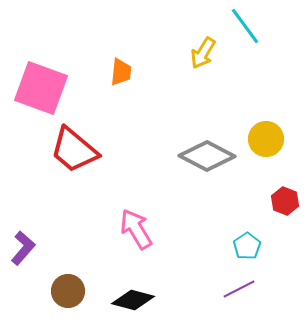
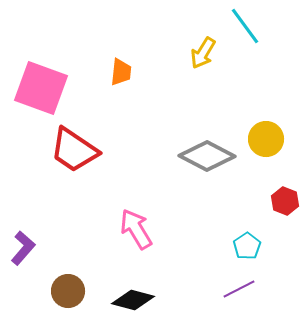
red trapezoid: rotated 6 degrees counterclockwise
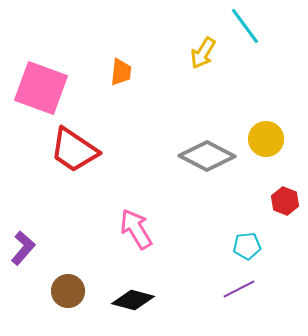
cyan pentagon: rotated 28 degrees clockwise
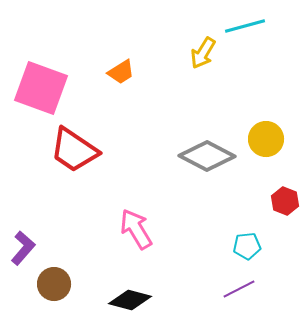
cyan line: rotated 69 degrees counterclockwise
orange trapezoid: rotated 52 degrees clockwise
brown circle: moved 14 px left, 7 px up
black diamond: moved 3 px left
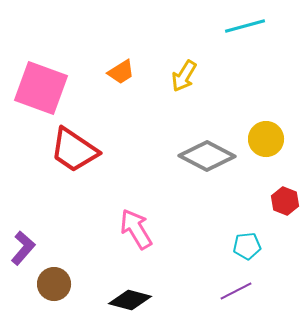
yellow arrow: moved 19 px left, 23 px down
purple line: moved 3 px left, 2 px down
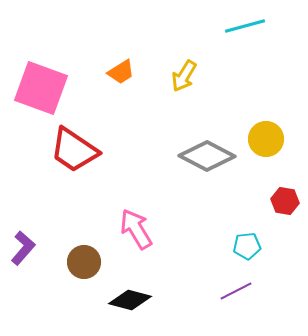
red hexagon: rotated 12 degrees counterclockwise
brown circle: moved 30 px right, 22 px up
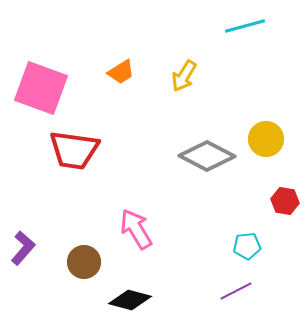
red trapezoid: rotated 26 degrees counterclockwise
